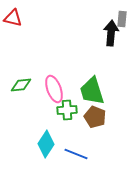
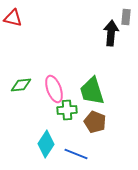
gray rectangle: moved 4 px right, 2 px up
brown pentagon: moved 5 px down
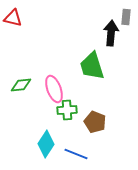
green trapezoid: moved 25 px up
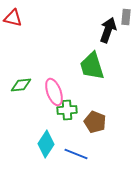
black arrow: moved 3 px left, 3 px up; rotated 15 degrees clockwise
pink ellipse: moved 3 px down
